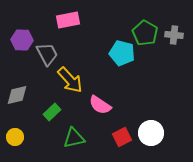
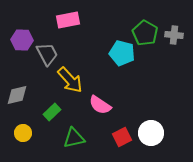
yellow circle: moved 8 px right, 4 px up
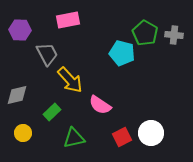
purple hexagon: moved 2 px left, 10 px up
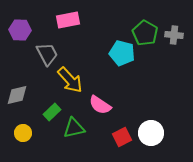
green triangle: moved 10 px up
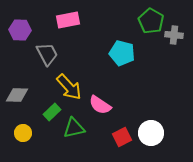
green pentagon: moved 6 px right, 12 px up
yellow arrow: moved 1 px left, 7 px down
gray diamond: rotated 15 degrees clockwise
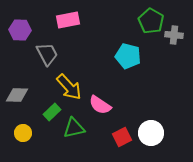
cyan pentagon: moved 6 px right, 3 px down
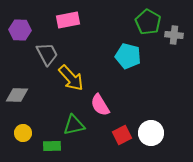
green pentagon: moved 3 px left, 1 px down
yellow arrow: moved 2 px right, 9 px up
pink semicircle: rotated 25 degrees clockwise
green rectangle: moved 34 px down; rotated 42 degrees clockwise
green triangle: moved 3 px up
red square: moved 2 px up
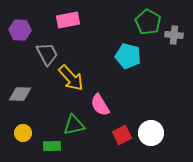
gray diamond: moved 3 px right, 1 px up
